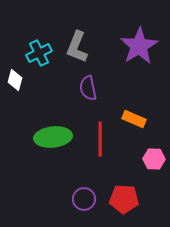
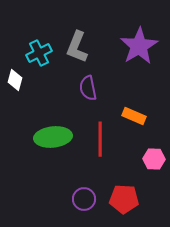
orange rectangle: moved 3 px up
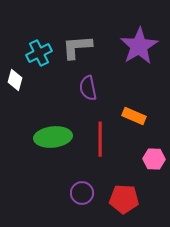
gray L-shape: rotated 64 degrees clockwise
purple circle: moved 2 px left, 6 px up
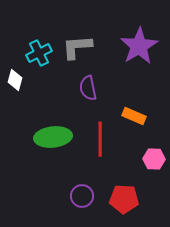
purple circle: moved 3 px down
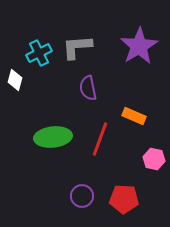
red line: rotated 20 degrees clockwise
pink hexagon: rotated 10 degrees clockwise
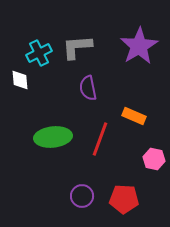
white diamond: moved 5 px right; rotated 20 degrees counterclockwise
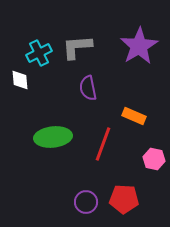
red line: moved 3 px right, 5 px down
purple circle: moved 4 px right, 6 px down
